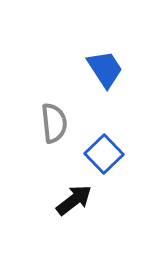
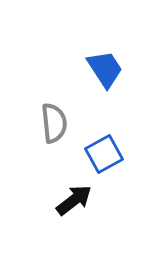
blue square: rotated 15 degrees clockwise
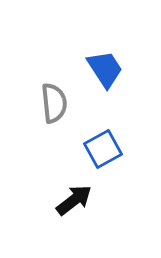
gray semicircle: moved 20 px up
blue square: moved 1 px left, 5 px up
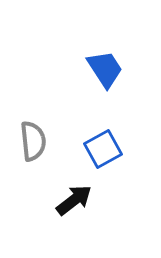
gray semicircle: moved 21 px left, 38 px down
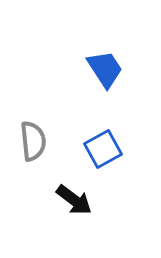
black arrow: rotated 75 degrees clockwise
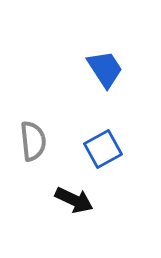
black arrow: rotated 12 degrees counterclockwise
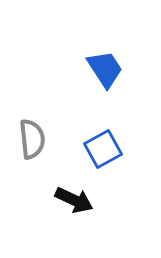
gray semicircle: moved 1 px left, 2 px up
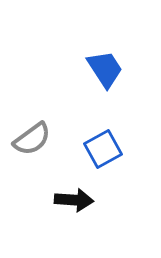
gray semicircle: rotated 60 degrees clockwise
black arrow: rotated 21 degrees counterclockwise
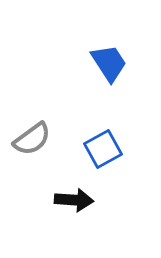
blue trapezoid: moved 4 px right, 6 px up
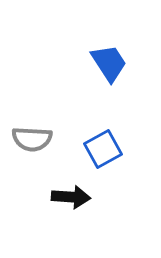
gray semicircle: rotated 39 degrees clockwise
black arrow: moved 3 px left, 3 px up
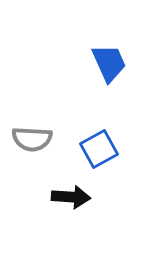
blue trapezoid: rotated 9 degrees clockwise
blue square: moved 4 px left
